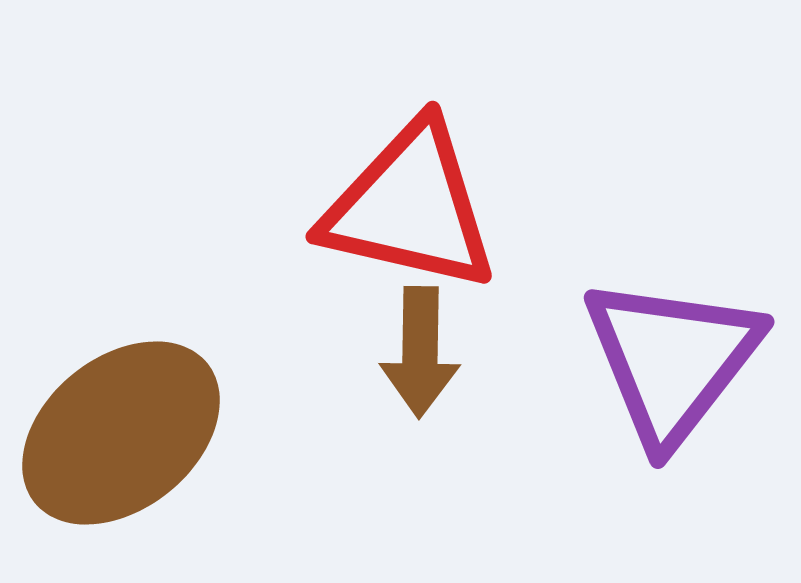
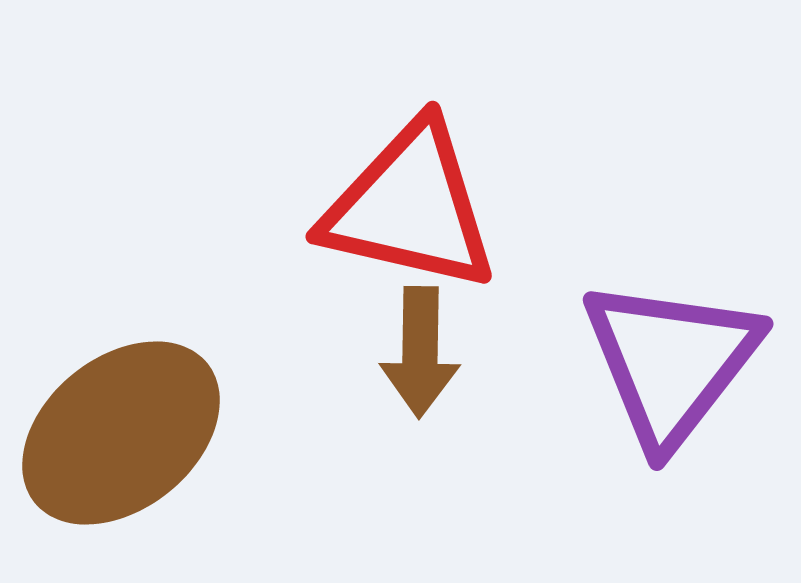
purple triangle: moved 1 px left, 2 px down
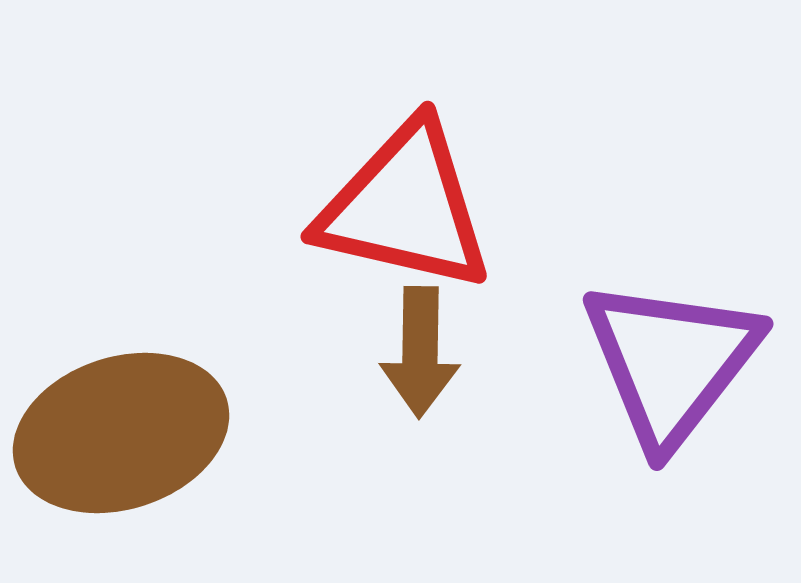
red triangle: moved 5 px left
brown ellipse: rotated 21 degrees clockwise
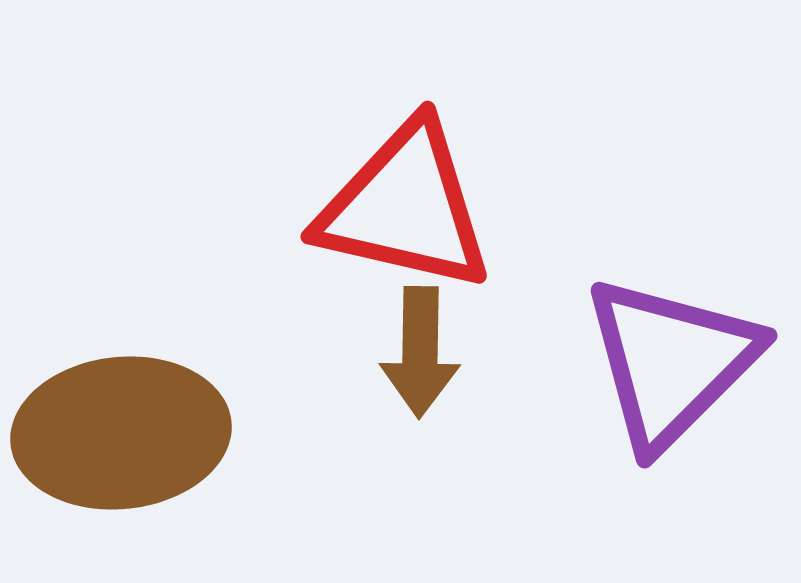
purple triangle: rotated 7 degrees clockwise
brown ellipse: rotated 12 degrees clockwise
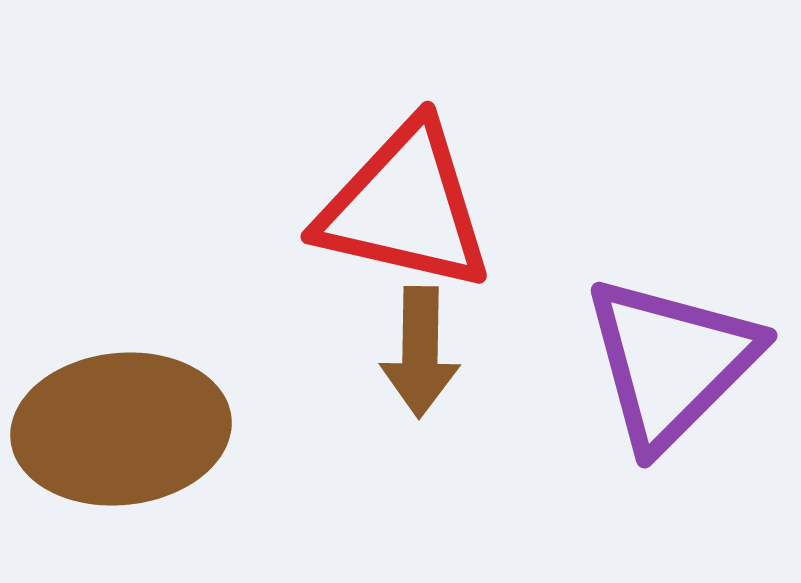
brown ellipse: moved 4 px up
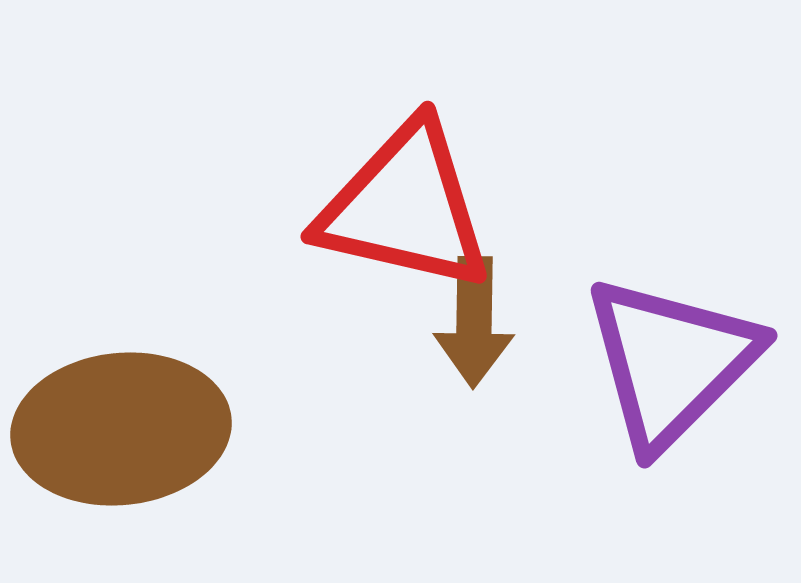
brown arrow: moved 54 px right, 30 px up
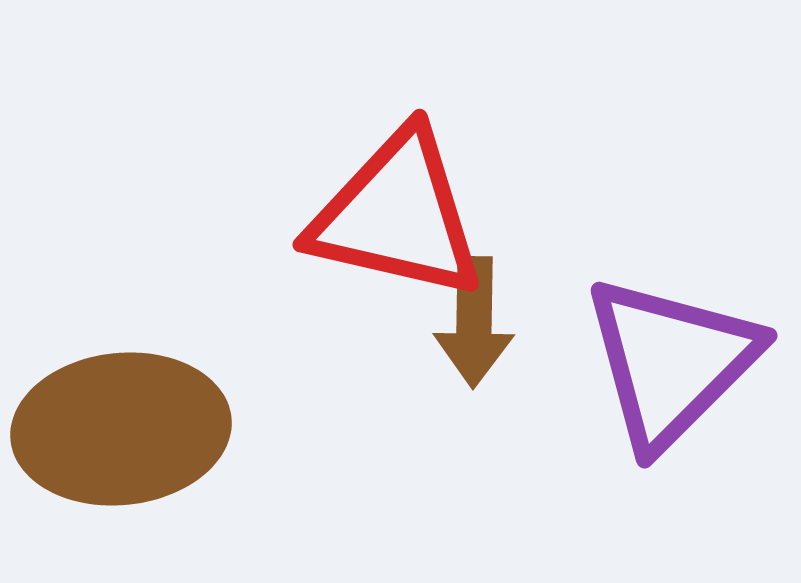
red triangle: moved 8 px left, 8 px down
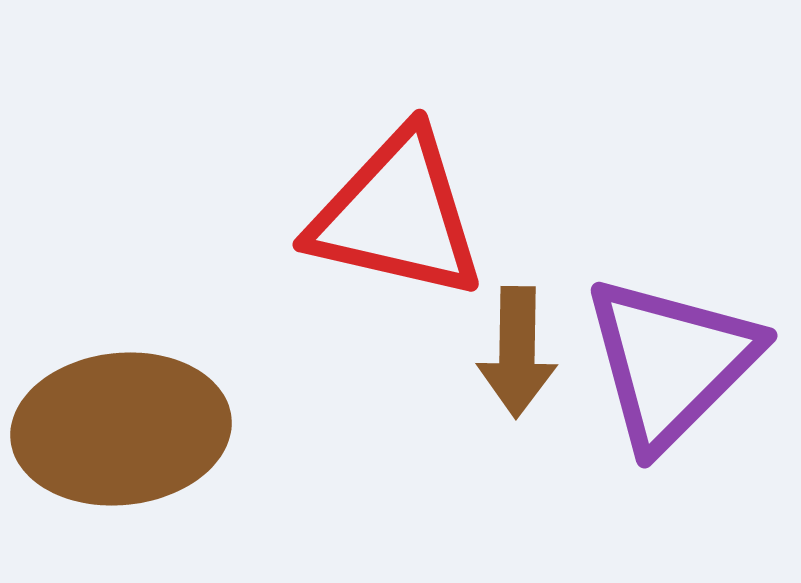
brown arrow: moved 43 px right, 30 px down
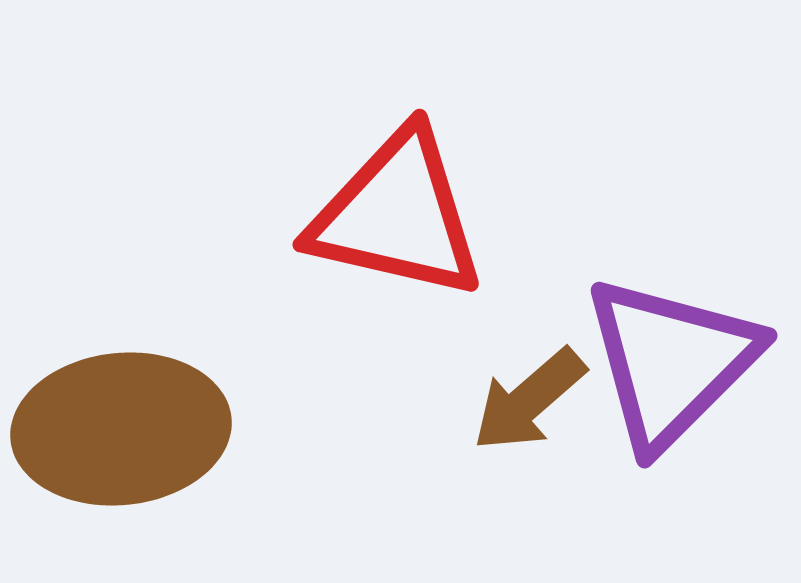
brown arrow: moved 12 px right, 48 px down; rotated 48 degrees clockwise
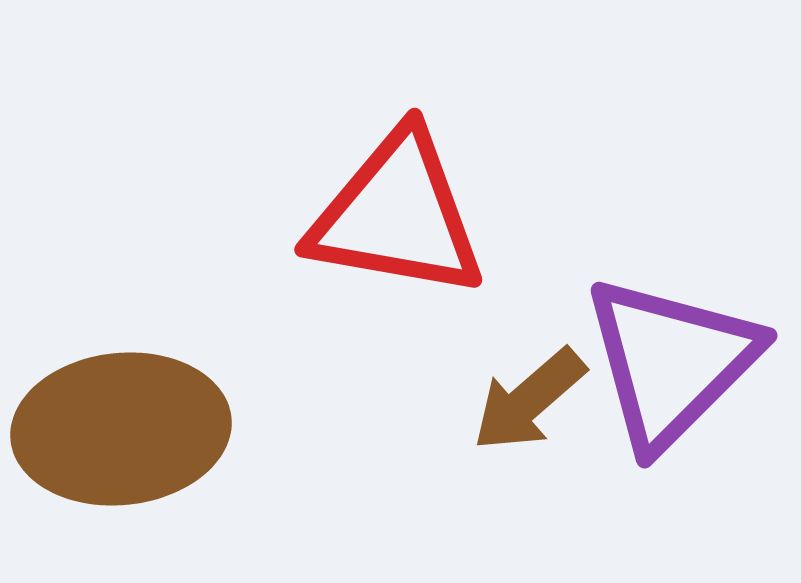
red triangle: rotated 3 degrees counterclockwise
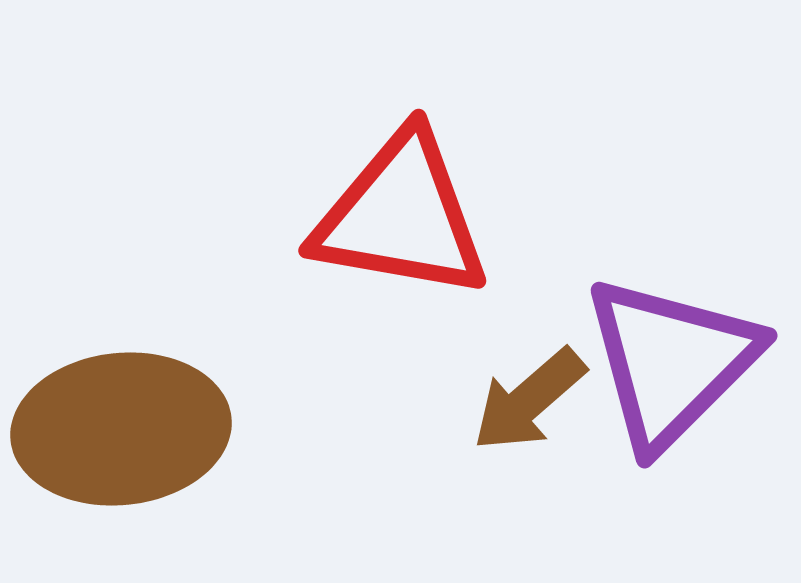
red triangle: moved 4 px right, 1 px down
